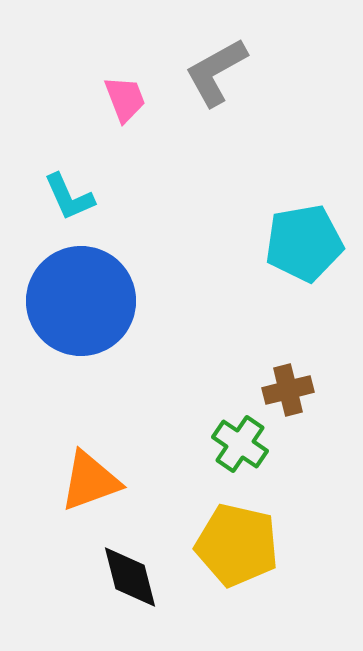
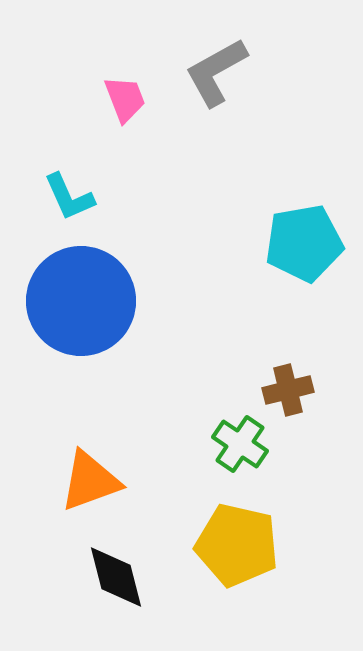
black diamond: moved 14 px left
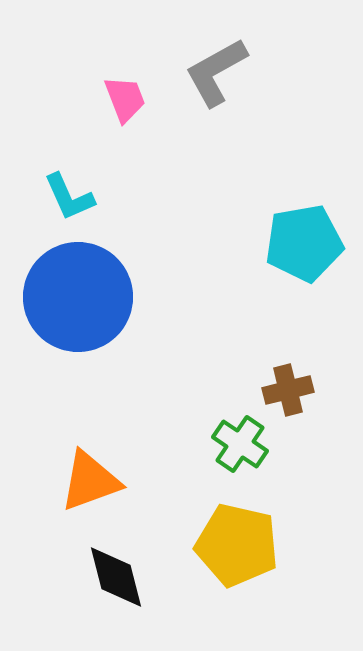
blue circle: moved 3 px left, 4 px up
